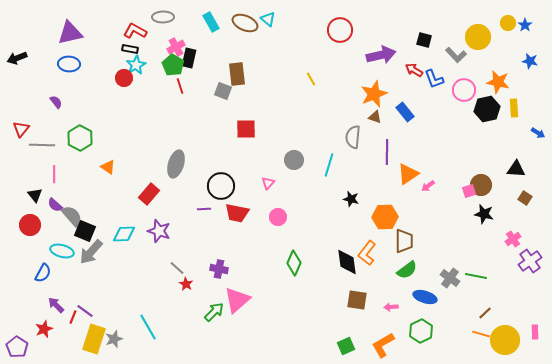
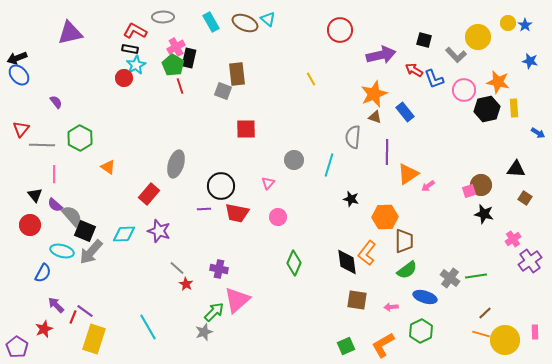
blue ellipse at (69, 64): moved 50 px left, 11 px down; rotated 45 degrees clockwise
green line at (476, 276): rotated 20 degrees counterclockwise
gray star at (114, 339): moved 90 px right, 7 px up
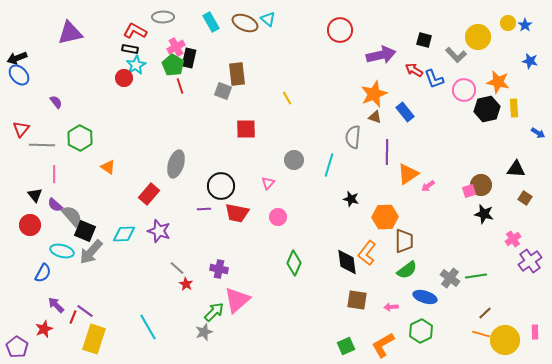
yellow line at (311, 79): moved 24 px left, 19 px down
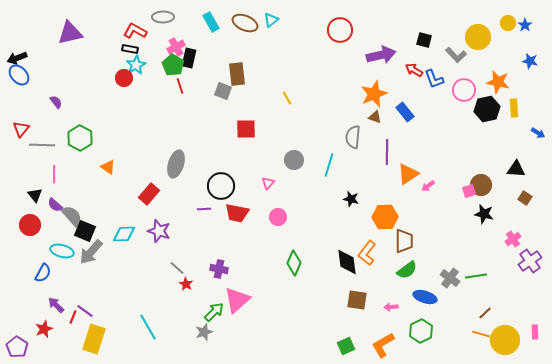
cyan triangle at (268, 19): moved 3 px right, 1 px down; rotated 42 degrees clockwise
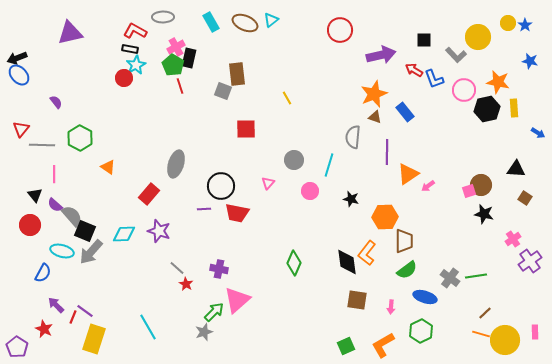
black square at (424, 40): rotated 14 degrees counterclockwise
pink circle at (278, 217): moved 32 px right, 26 px up
pink arrow at (391, 307): rotated 80 degrees counterclockwise
red star at (44, 329): rotated 24 degrees counterclockwise
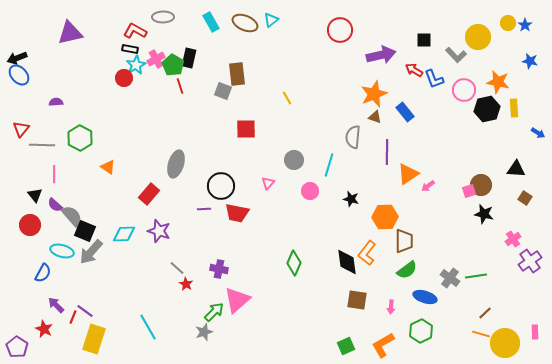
pink cross at (176, 47): moved 20 px left, 12 px down
purple semicircle at (56, 102): rotated 56 degrees counterclockwise
yellow circle at (505, 340): moved 3 px down
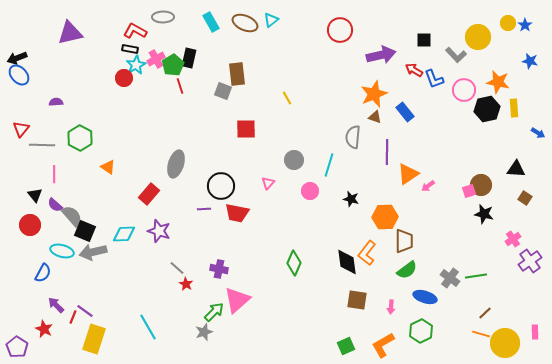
green pentagon at (173, 65): rotated 10 degrees clockwise
gray arrow at (91, 252): moved 2 px right; rotated 36 degrees clockwise
